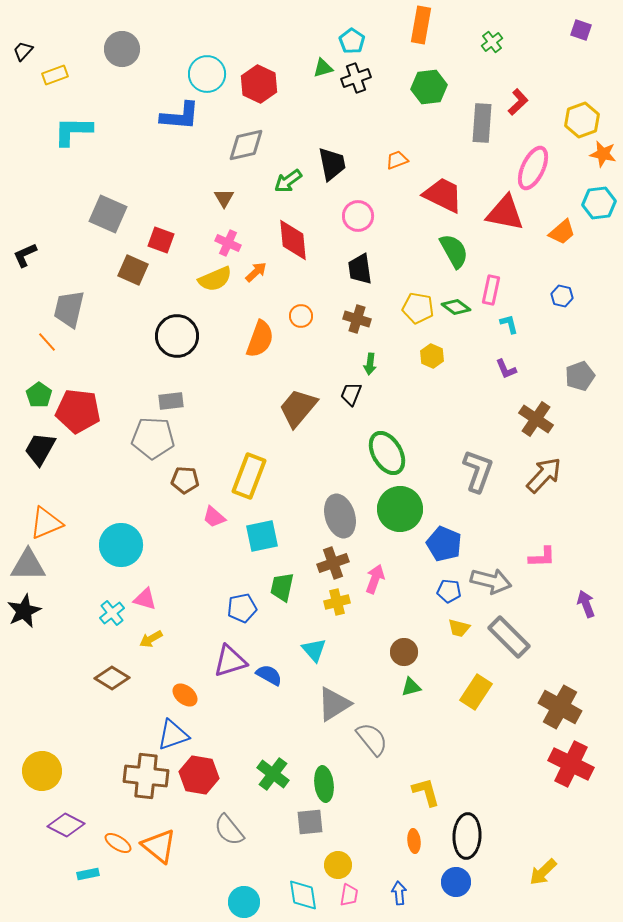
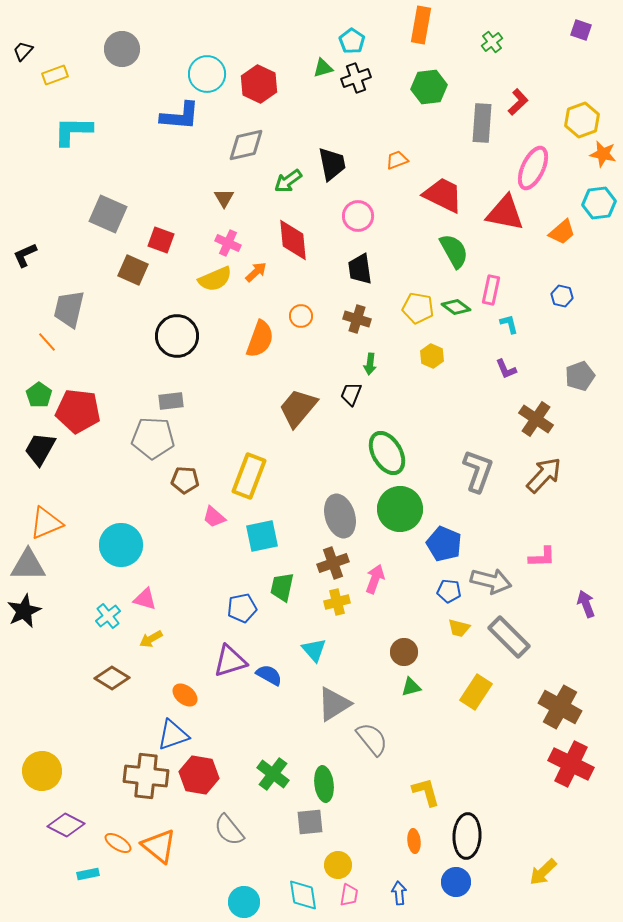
cyan cross at (112, 613): moved 4 px left, 3 px down
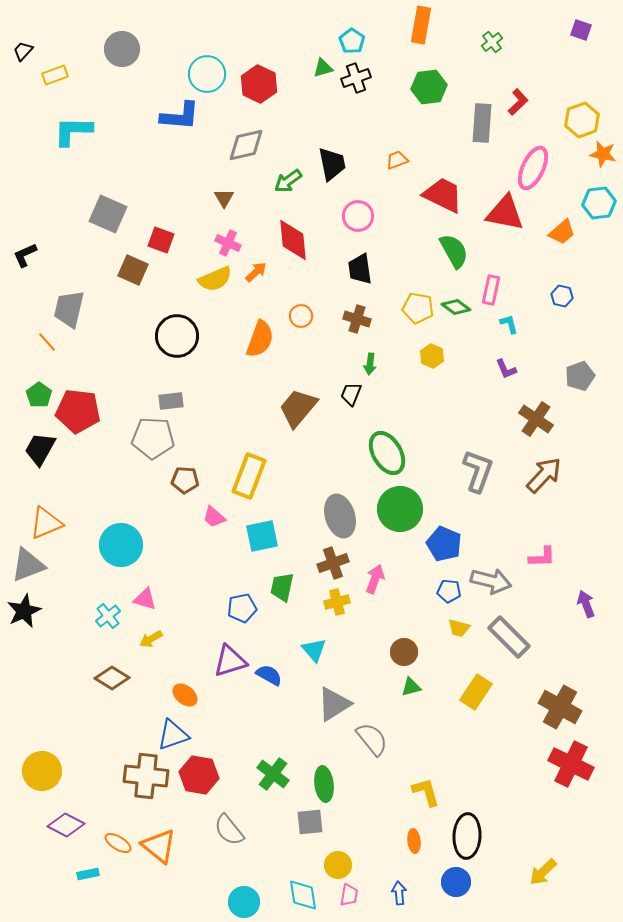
gray triangle at (28, 565): rotated 21 degrees counterclockwise
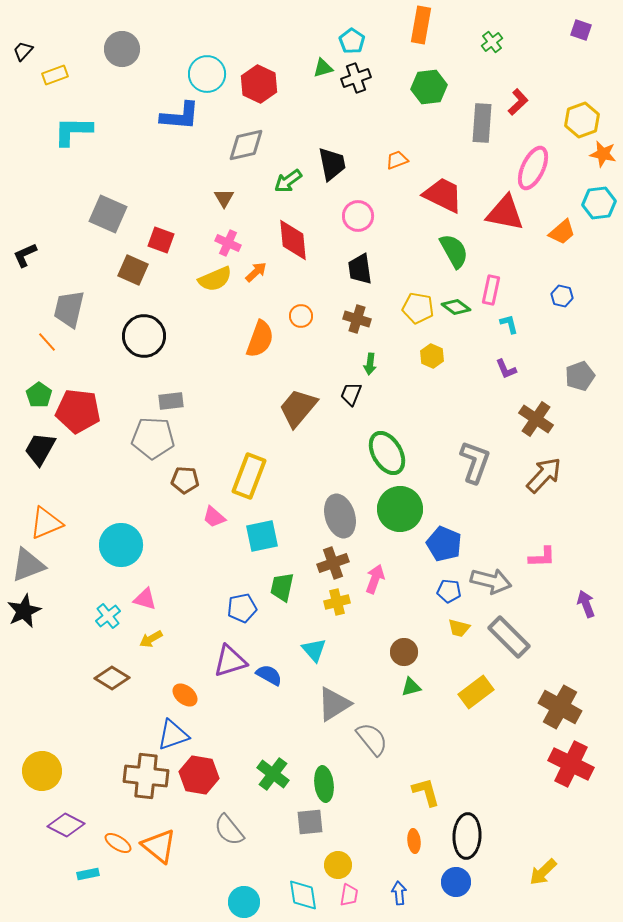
black circle at (177, 336): moved 33 px left
gray L-shape at (478, 471): moved 3 px left, 9 px up
yellow rectangle at (476, 692): rotated 20 degrees clockwise
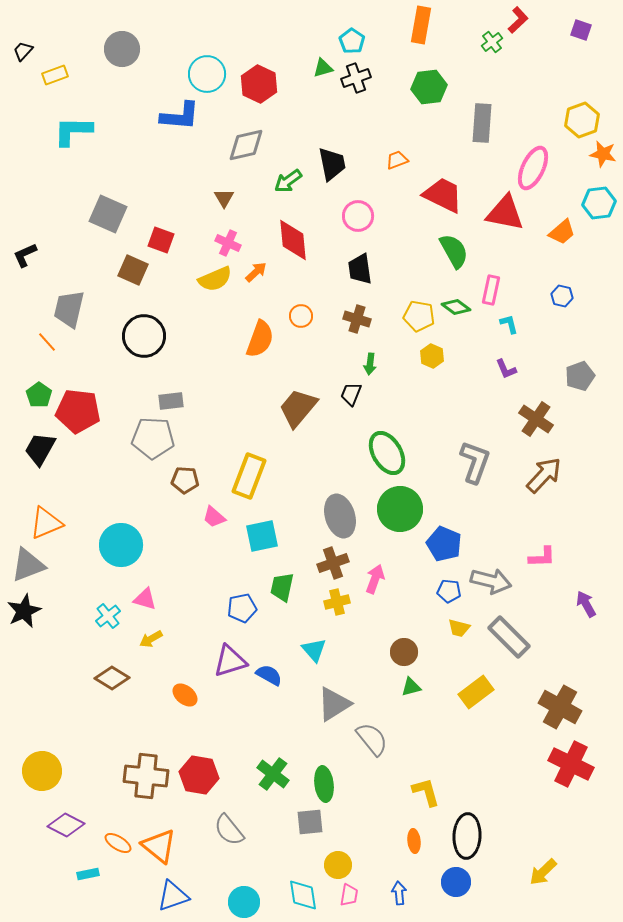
red L-shape at (518, 102): moved 82 px up
yellow pentagon at (418, 308): moved 1 px right, 8 px down
purple arrow at (586, 604): rotated 8 degrees counterclockwise
blue triangle at (173, 735): moved 161 px down
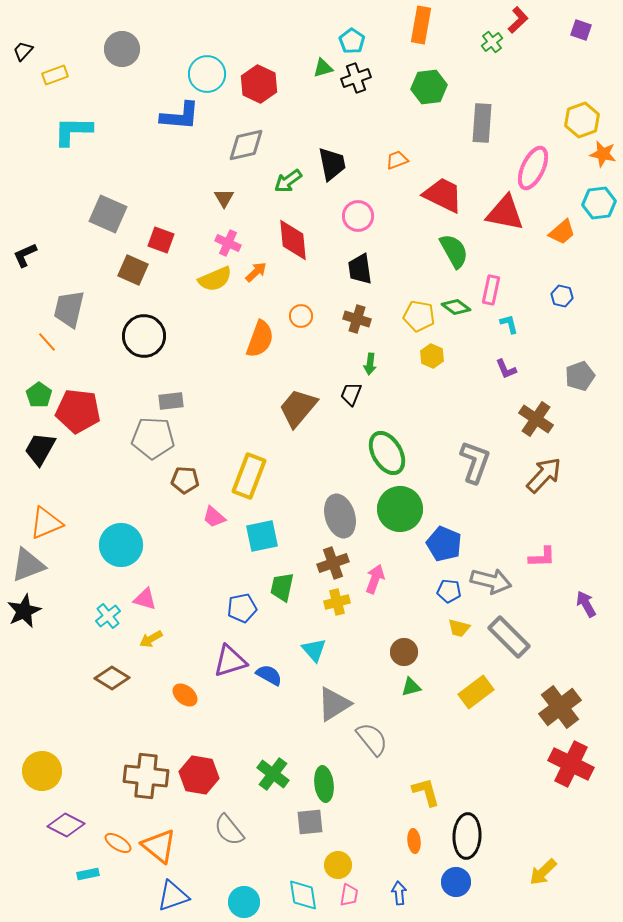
brown cross at (560, 707): rotated 24 degrees clockwise
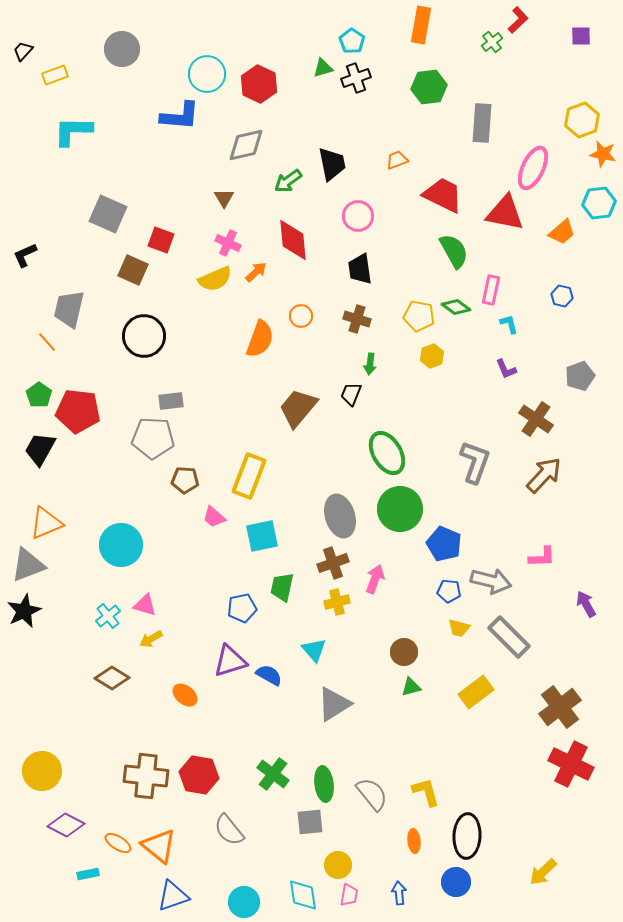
purple square at (581, 30): moved 6 px down; rotated 20 degrees counterclockwise
yellow hexagon at (432, 356): rotated 15 degrees clockwise
pink triangle at (145, 599): moved 6 px down
gray semicircle at (372, 739): moved 55 px down
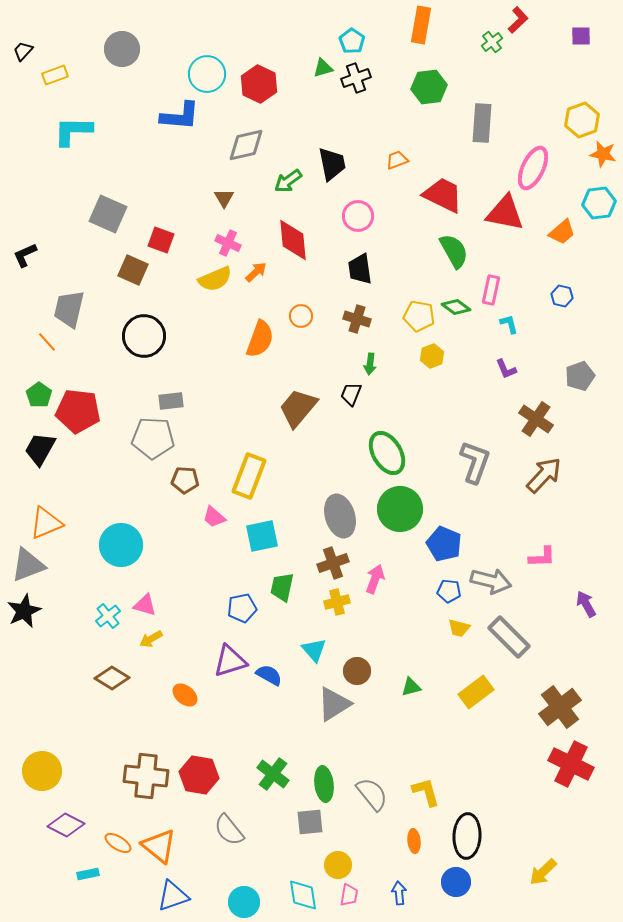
brown circle at (404, 652): moved 47 px left, 19 px down
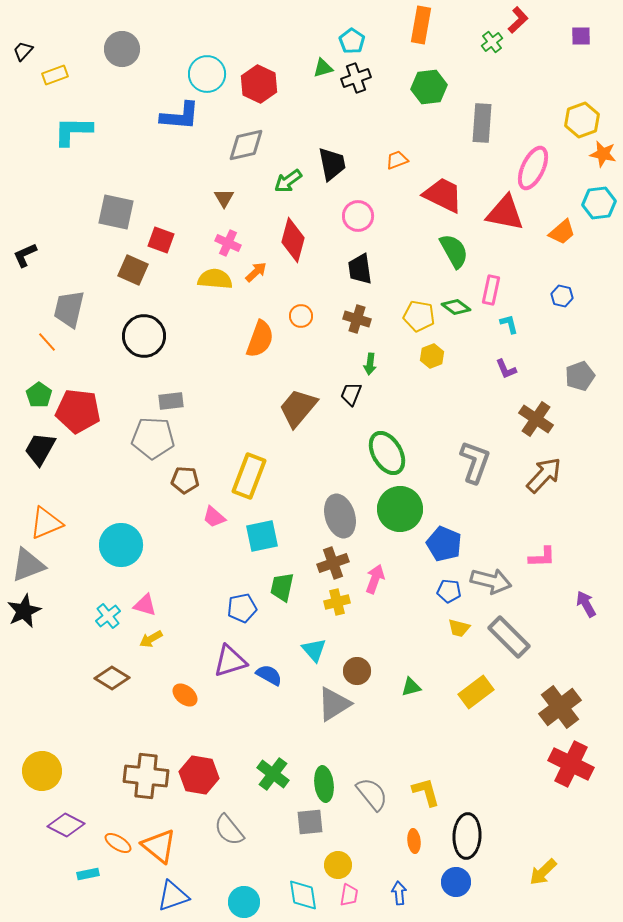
gray square at (108, 214): moved 8 px right, 2 px up; rotated 12 degrees counterclockwise
red diamond at (293, 240): rotated 21 degrees clockwise
yellow semicircle at (215, 279): rotated 152 degrees counterclockwise
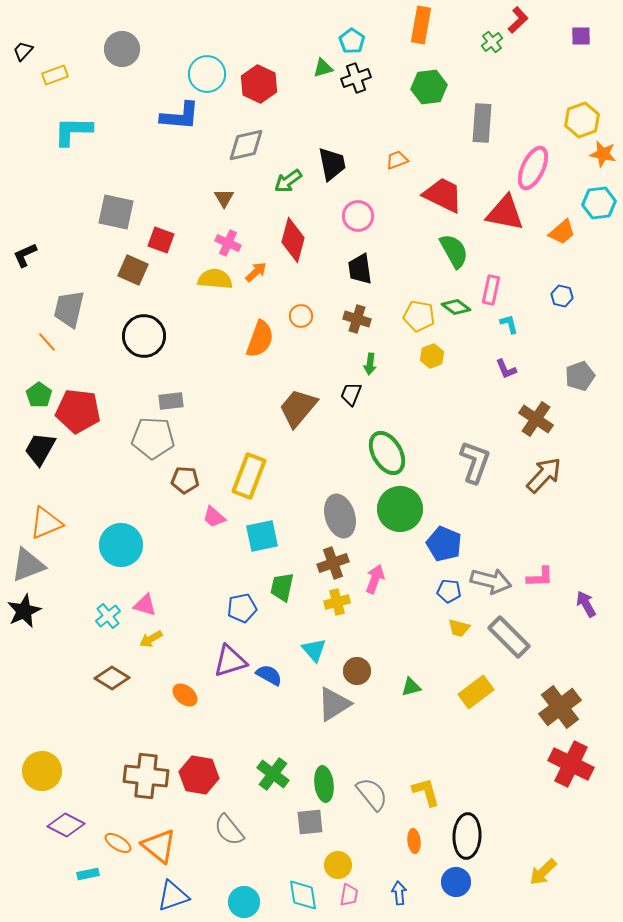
pink L-shape at (542, 557): moved 2 px left, 20 px down
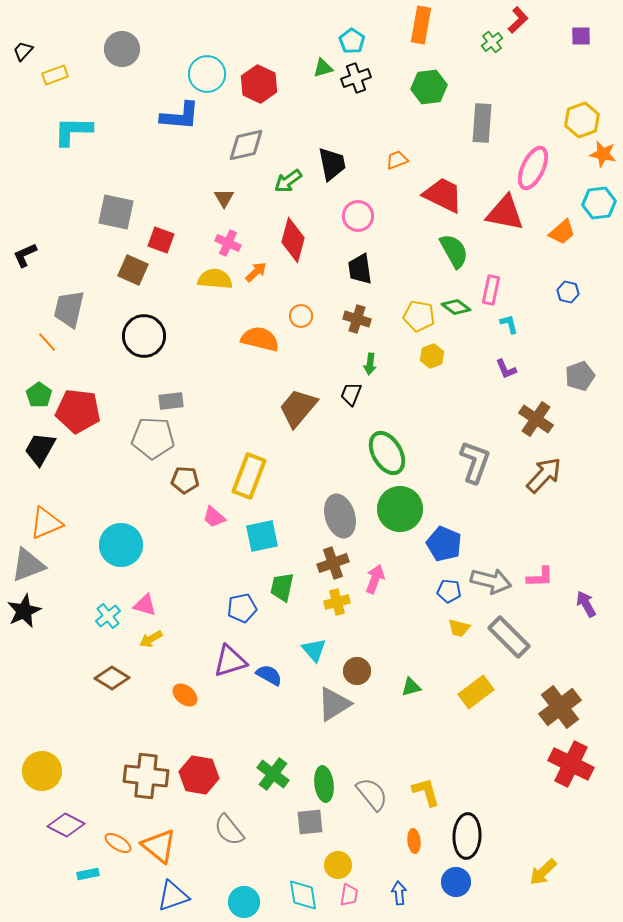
blue hexagon at (562, 296): moved 6 px right, 4 px up
orange semicircle at (260, 339): rotated 96 degrees counterclockwise
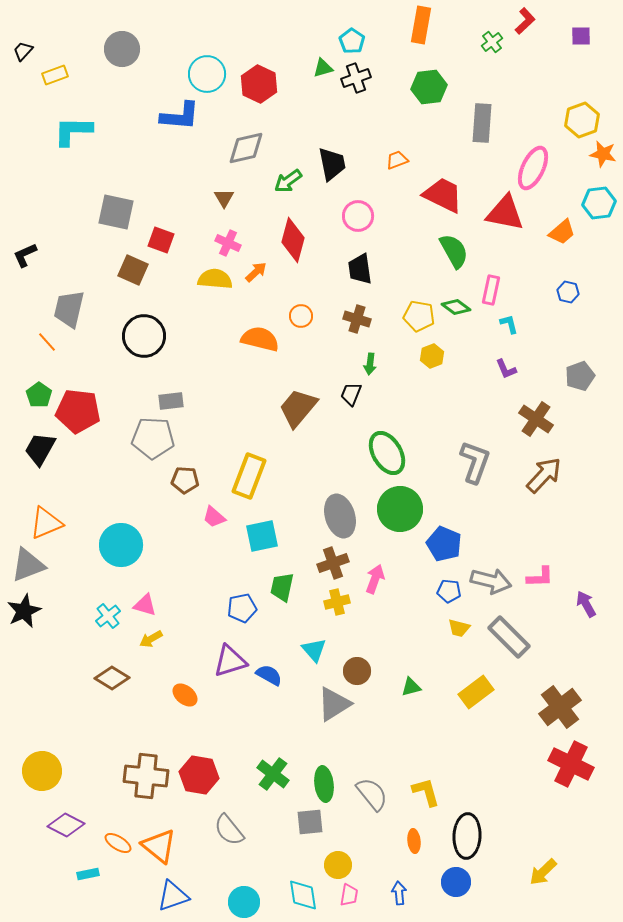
red L-shape at (518, 20): moved 7 px right, 1 px down
gray diamond at (246, 145): moved 3 px down
